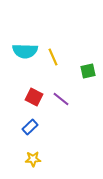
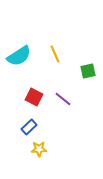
cyan semicircle: moved 6 px left, 5 px down; rotated 35 degrees counterclockwise
yellow line: moved 2 px right, 3 px up
purple line: moved 2 px right
blue rectangle: moved 1 px left
yellow star: moved 6 px right, 10 px up
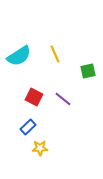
blue rectangle: moved 1 px left
yellow star: moved 1 px right, 1 px up
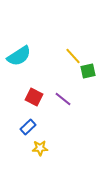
yellow line: moved 18 px right, 2 px down; rotated 18 degrees counterclockwise
